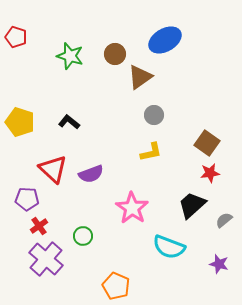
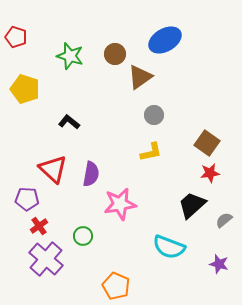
yellow pentagon: moved 5 px right, 33 px up
purple semicircle: rotated 60 degrees counterclockwise
pink star: moved 12 px left, 4 px up; rotated 28 degrees clockwise
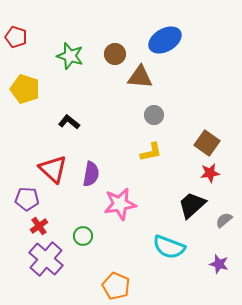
brown triangle: rotated 40 degrees clockwise
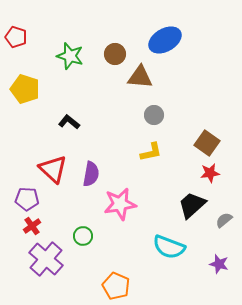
red cross: moved 7 px left
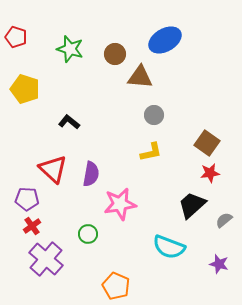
green star: moved 7 px up
green circle: moved 5 px right, 2 px up
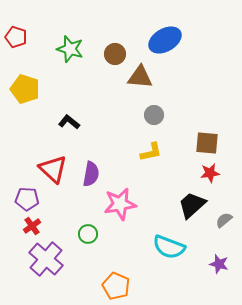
brown square: rotated 30 degrees counterclockwise
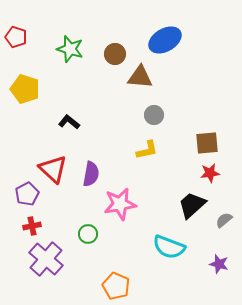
brown square: rotated 10 degrees counterclockwise
yellow L-shape: moved 4 px left, 2 px up
purple pentagon: moved 5 px up; rotated 30 degrees counterclockwise
red cross: rotated 24 degrees clockwise
